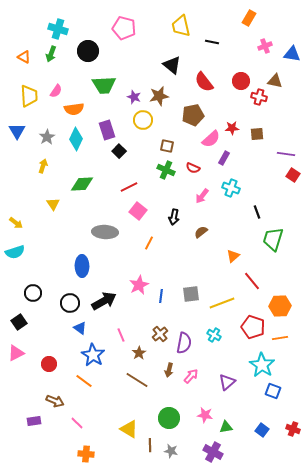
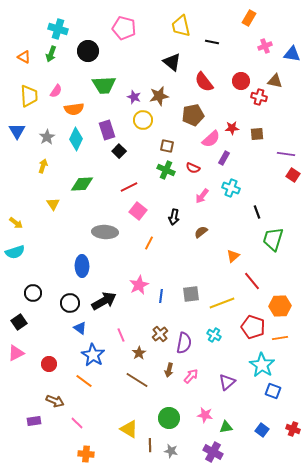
black triangle at (172, 65): moved 3 px up
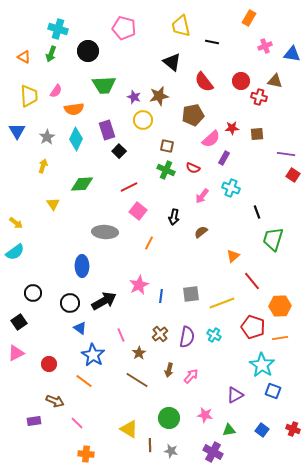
cyan semicircle at (15, 252): rotated 18 degrees counterclockwise
purple semicircle at (184, 343): moved 3 px right, 6 px up
purple triangle at (227, 382): moved 8 px right, 13 px down; rotated 12 degrees clockwise
green triangle at (226, 427): moved 3 px right, 3 px down
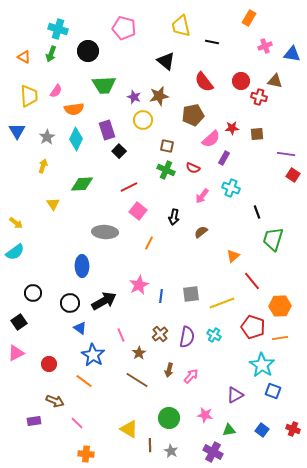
black triangle at (172, 62): moved 6 px left, 1 px up
gray star at (171, 451): rotated 16 degrees clockwise
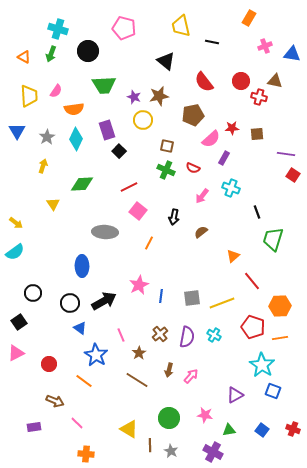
gray square at (191, 294): moved 1 px right, 4 px down
blue star at (93, 355): moved 3 px right
purple rectangle at (34, 421): moved 6 px down
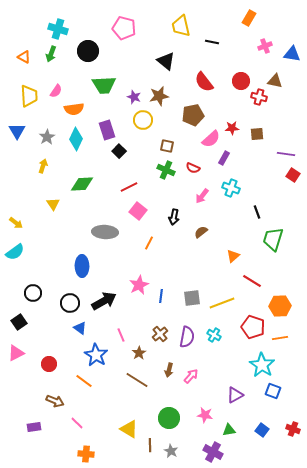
red line at (252, 281): rotated 18 degrees counterclockwise
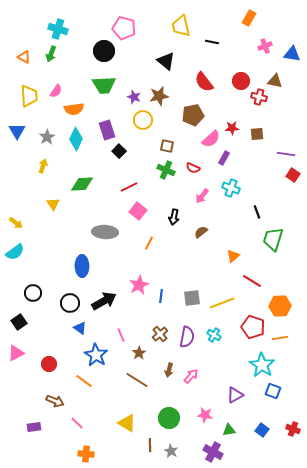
black circle at (88, 51): moved 16 px right
yellow triangle at (129, 429): moved 2 px left, 6 px up
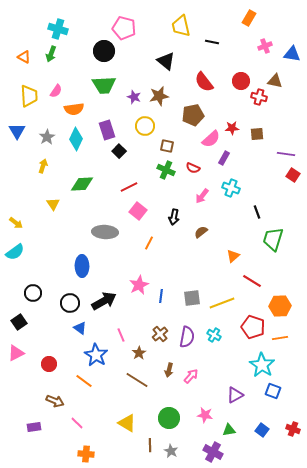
yellow circle at (143, 120): moved 2 px right, 6 px down
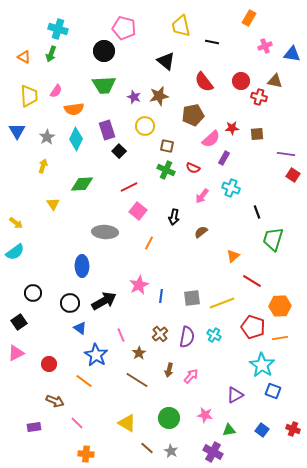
brown line at (150, 445): moved 3 px left, 3 px down; rotated 48 degrees counterclockwise
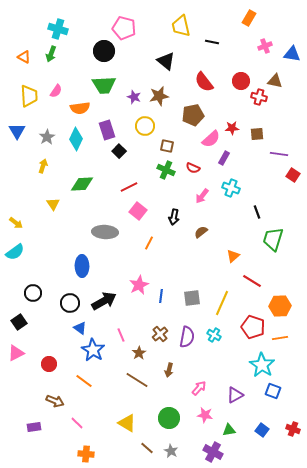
orange semicircle at (74, 109): moved 6 px right, 1 px up
purple line at (286, 154): moved 7 px left
yellow line at (222, 303): rotated 45 degrees counterclockwise
blue star at (96, 355): moved 3 px left, 5 px up
pink arrow at (191, 376): moved 8 px right, 12 px down
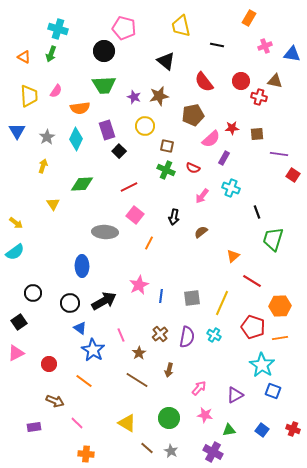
black line at (212, 42): moved 5 px right, 3 px down
pink square at (138, 211): moved 3 px left, 4 px down
